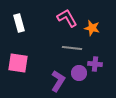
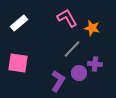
white rectangle: rotated 66 degrees clockwise
gray line: moved 1 px down; rotated 54 degrees counterclockwise
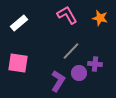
pink L-shape: moved 3 px up
orange star: moved 8 px right, 10 px up
gray line: moved 1 px left, 2 px down
